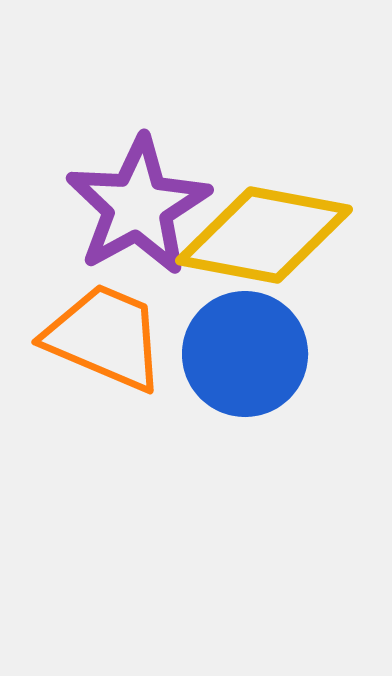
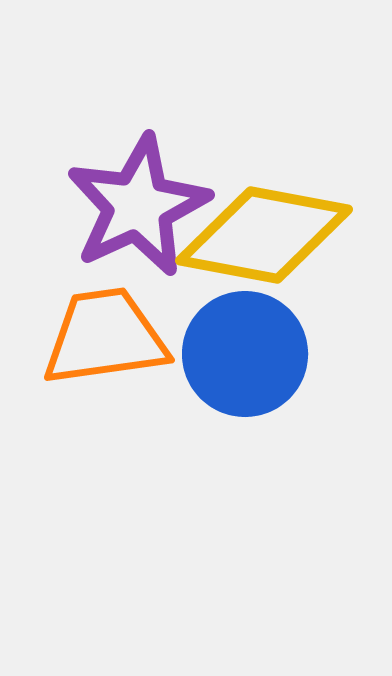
purple star: rotated 4 degrees clockwise
orange trapezoid: rotated 31 degrees counterclockwise
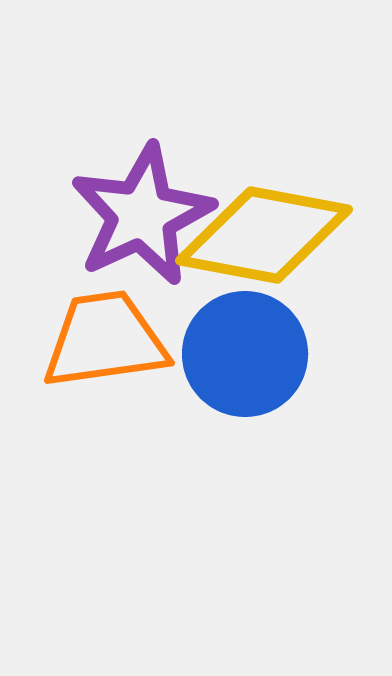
purple star: moved 4 px right, 9 px down
orange trapezoid: moved 3 px down
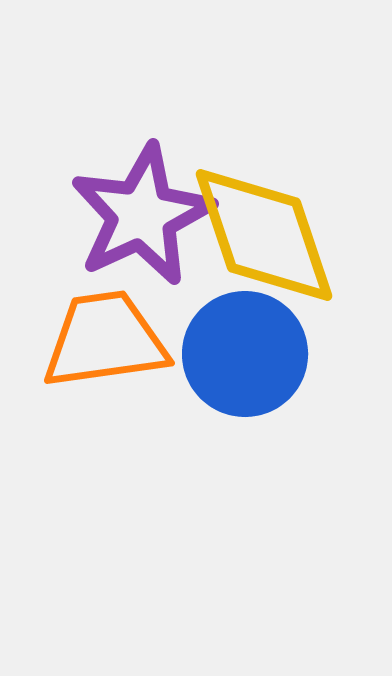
yellow diamond: rotated 61 degrees clockwise
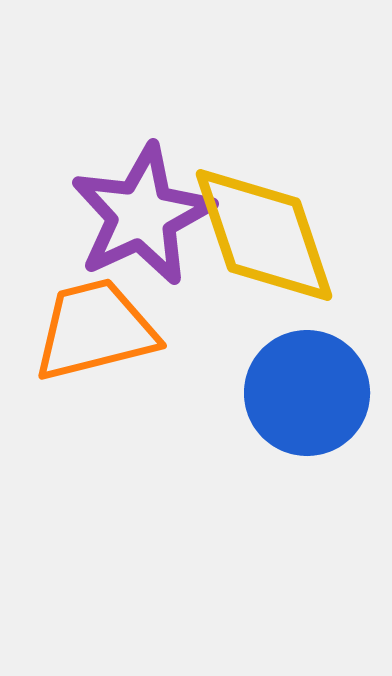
orange trapezoid: moved 10 px left, 10 px up; rotated 6 degrees counterclockwise
blue circle: moved 62 px right, 39 px down
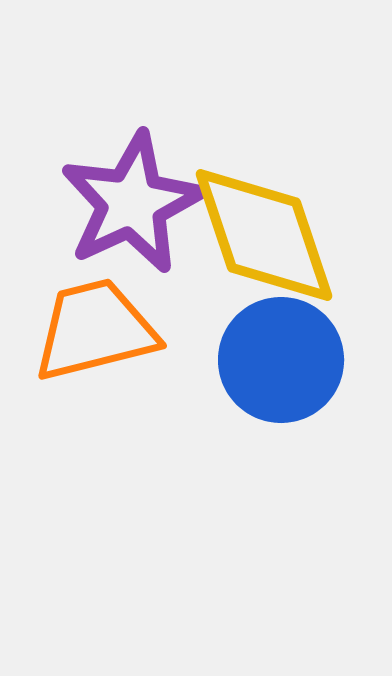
purple star: moved 10 px left, 12 px up
blue circle: moved 26 px left, 33 px up
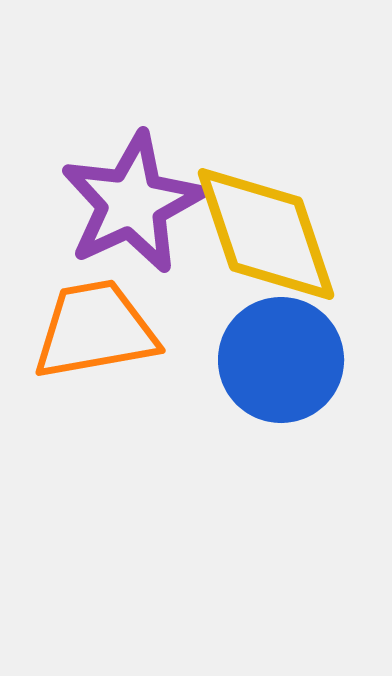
yellow diamond: moved 2 px right, 1 px up
orange trapezoid: rotated 4 degrees clockwise
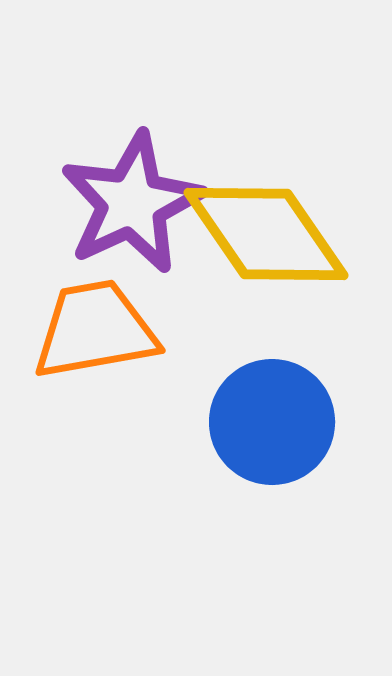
yellow diamond: rotated 16 degrees counterclockwise
blue circle: moved 9 px left, 62 px down
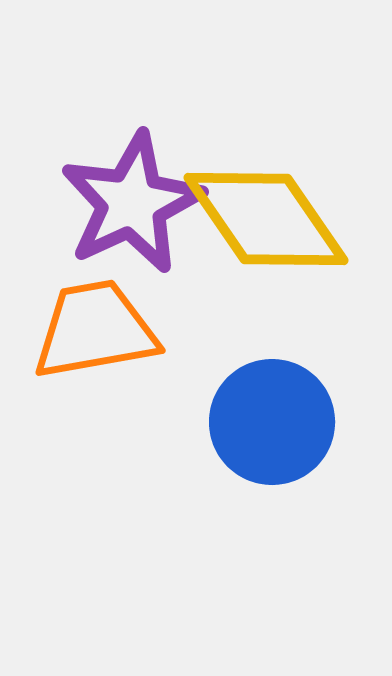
yellow diamond: moved 15 px up
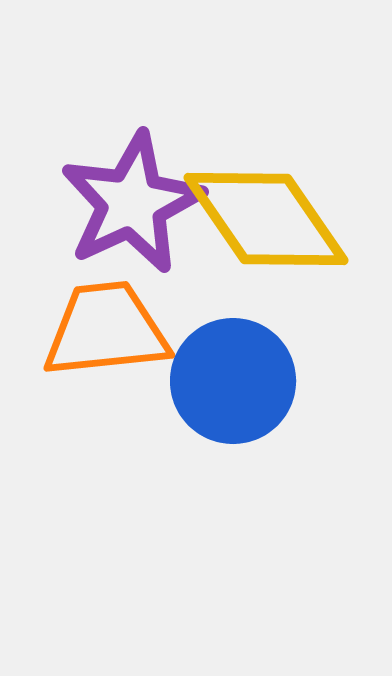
orange trapezoid: moved 11 px right; rotated 4 degrees clockwise
blue circle: moved 39 px left, 41 px up
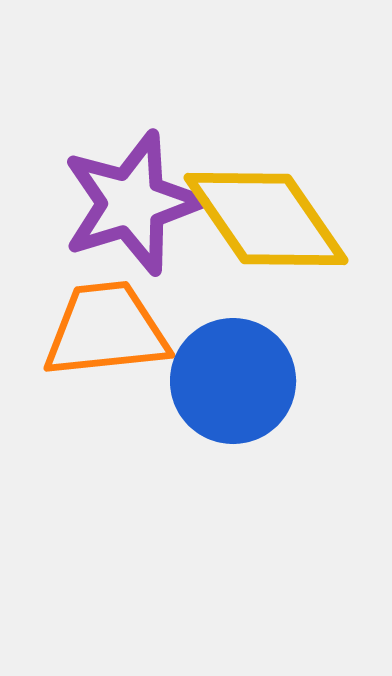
purple star: rotated 8 degrees clockwise
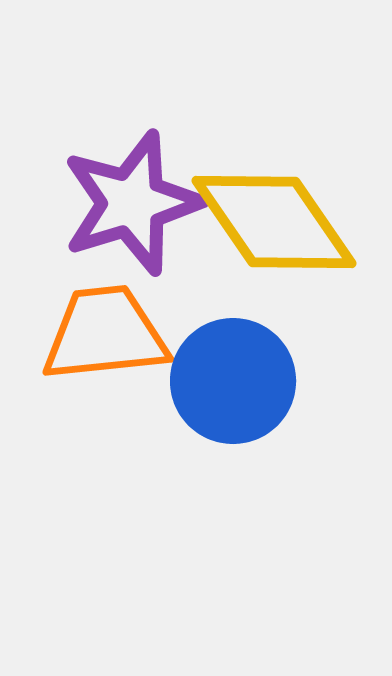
yellow diamond: moved 8 px right, 3 px down
orange trapezoid: moved 1 px left, 4 px down
